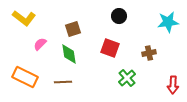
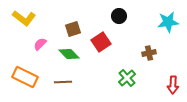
red square: moved 9 px left, 6 px up; rotated 36 degrees clockwise
green diamond: rotated 35 degrees counterclockwise
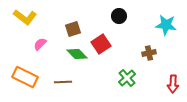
yellow L-shape: moved 1 px right, 1 px up
cyan star: moved 2 px left, 3 px down; rotated 15 degrees clockwise
red square: moved 2 px down
green diamond: moved 8 px right
red arrow: moved 1 px up
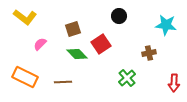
red arrow: moved 1 px right, 1 px up
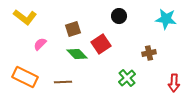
cyan star: moved 6 px up
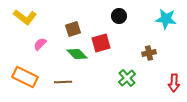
red square: moved 1 px up; rotated 18 degrees clockwise
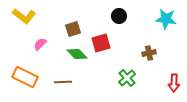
yellow L-shape: moved 1 px left, 1 px up
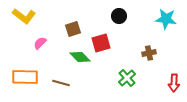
pink semicircle: moved 1 px up
green diamond: moved 3 px right, 3 px down
orange rectangle: rotated 25 degrees counterclockwise
brown line: moved 2 px left, 1 px down; rotated 18 degrees clockwise
